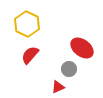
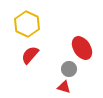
red ellipse: rotated 20 degrees clockwise
red triangle: moved 6 px right; rotated 40 degrees clockwise
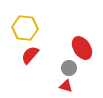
yellow hexagon: moved 2 px left, 4 px down; rotated 20 degrees counterclockwise
gray circle: moved 1 px up
red triangle: moved 2 px right, 1 px up
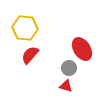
red ellipse: moved 1 px down
